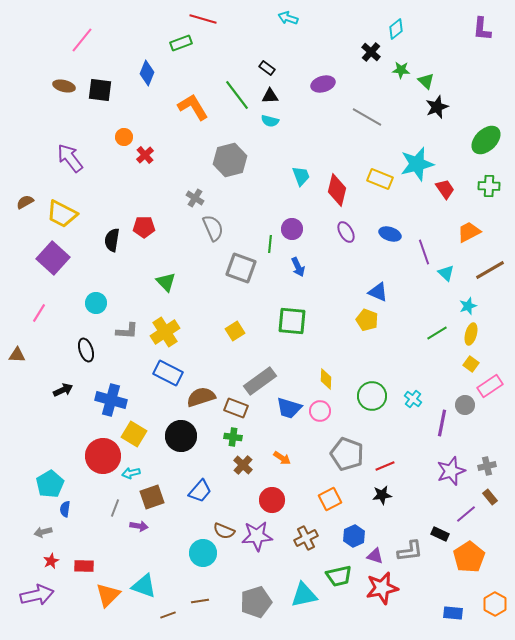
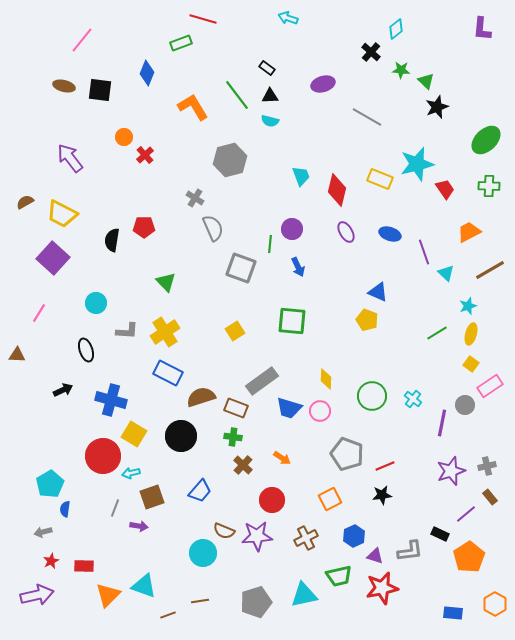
gray rectangle at (260, 381): moved 2 px right
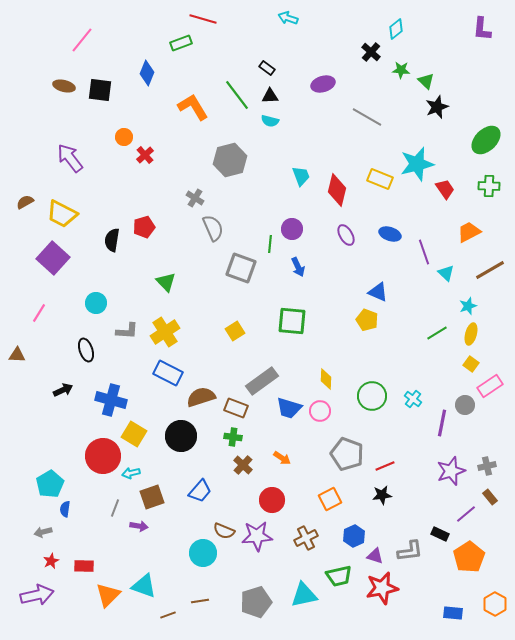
red pentagon at (144, 227): rotated 15 degrees counterclockwise
purple ellipse at (346, 232): moved 3 px down
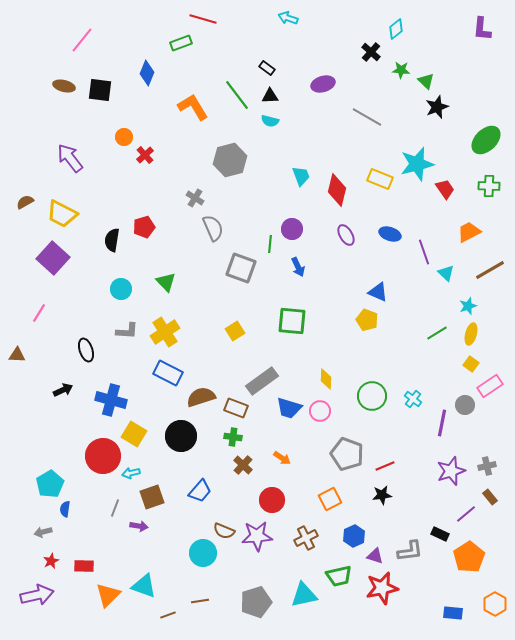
cyan circle at (96, 303): moved 25 px right, 14 px up
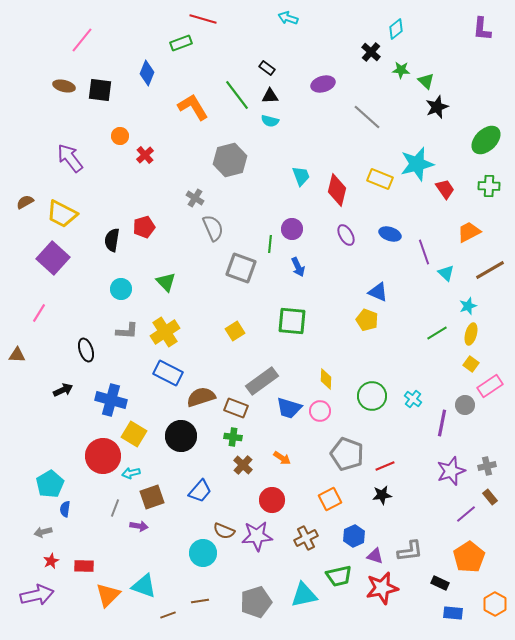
gray line at (367, 117): rotated 12 degrees clockwise
orange circle at (124, 137): moved 4 px left, 1 px up
black rectangle at (440, 534): moved 49 px down
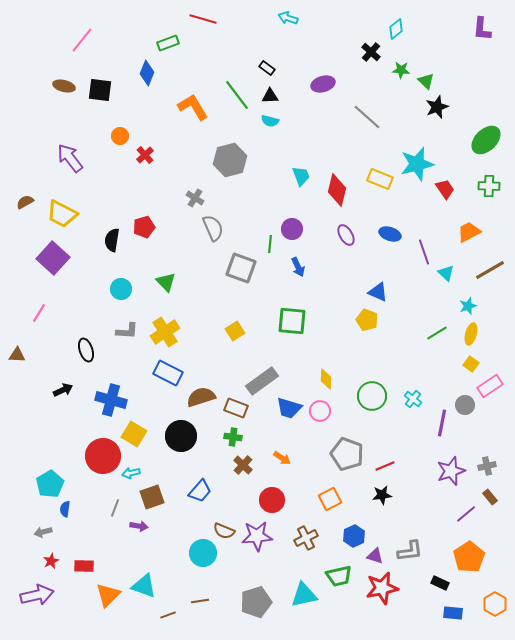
green rectangle at (181, 43): moved 13 px left
